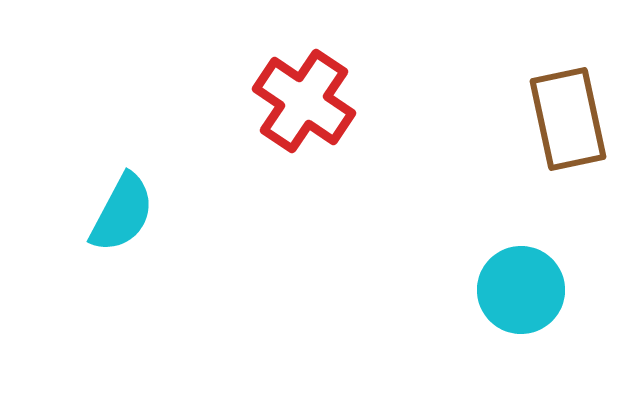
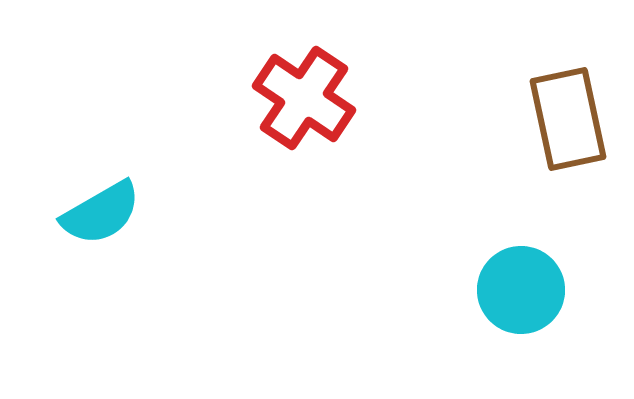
red cross: moved 3 px up
cyan semicircle: moved 21 px left; rotated 32 degrees clockwise
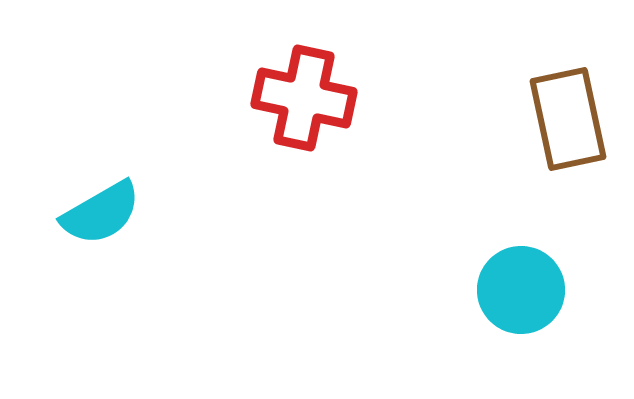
red cross: rotated 22 degrees counterclockwise
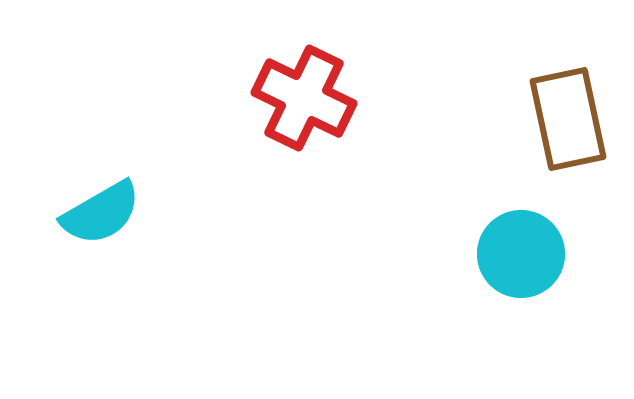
red cross: rotated 14 degrees clockwise
cyan circle: moved 36 px up
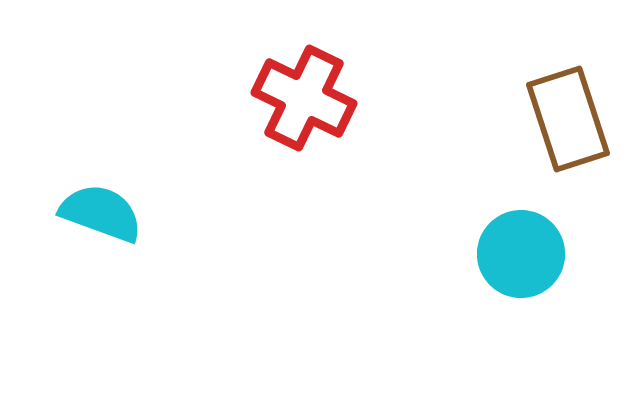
brown rectangle: rotated 6 degrees counterclockwise
cyan semicircle: rotated 130 degrees counterclockwise
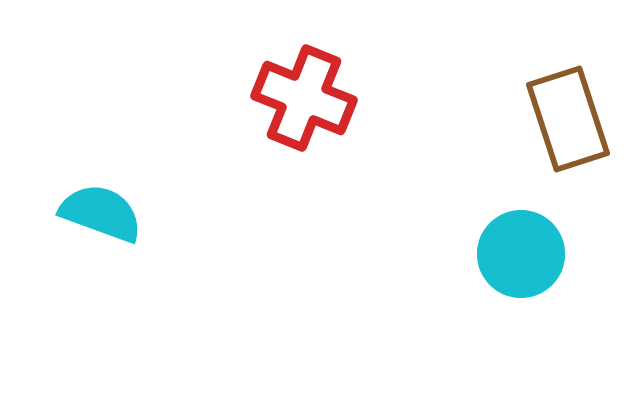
red cross: rotated 4 degrees counterclockwise
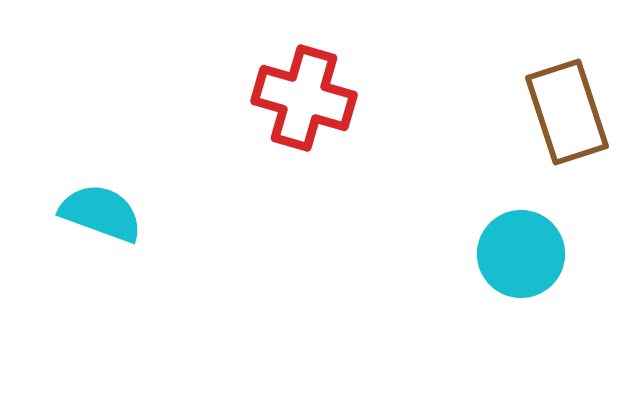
red cross: rotated 6 degrees counterclockwise
brown rectangle: moved 1 px left, 7 px up
